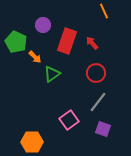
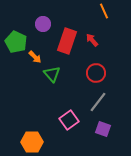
purple circle: moved 1 px up
red arrow: moved 3 px up
green triangle: rotated 36 degrees counterclockwise
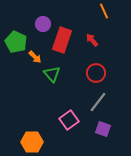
red rectangle: moved 5 px left, 1 px up
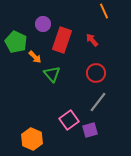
purple square: moved 13 px left, 1 px down; rotated 35 degrees counterclockwise
orange hexagon: moved 3 px up; rotated 25 degrees clockwise
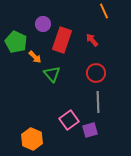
gray line: rotated 40 degrees counterclockwise
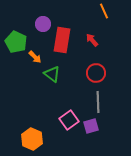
red rectangle: rotated 10 degrees counterclockwise
green triangle: rotated 12 degrees counterclockwise
purple square: moved 1 px right, 4 px up
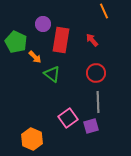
red rectangle: moved 1 px left
pink square: moved 1 px left, 2 px up
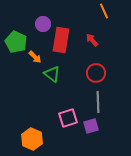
pink square: rotated 18 degrees clockwise
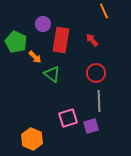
gray line: moved 1 px right, 1 px up
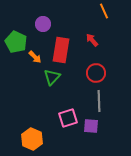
red rectangle: moved 10 px down
green triangle: moved 3 px down; rotated 36 degrees clockwise
purple square: rotated 21 degrees clockwise
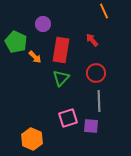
green triangle: moved 9 px right, 1 px down
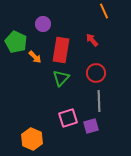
purple square: rotated 21 degrees counterclockwise
